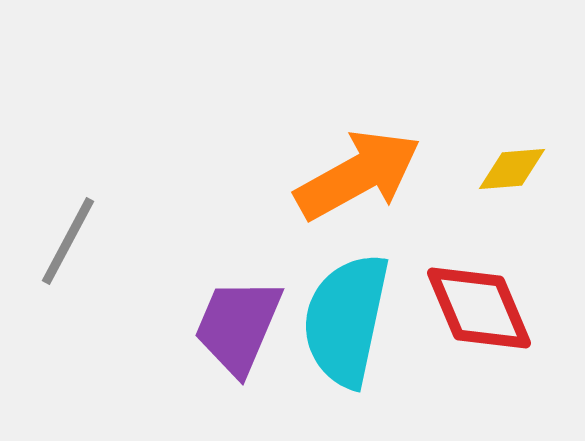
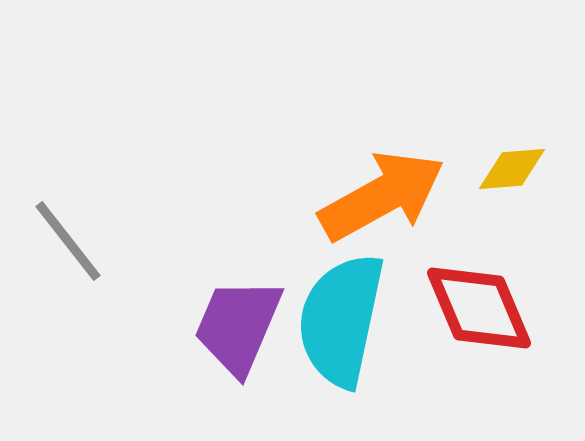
orange arrow: moved 24 px right, 21 px down
gray line: rotated 66 degrees counterclockwise
cyan semicircle: moved 5 px left
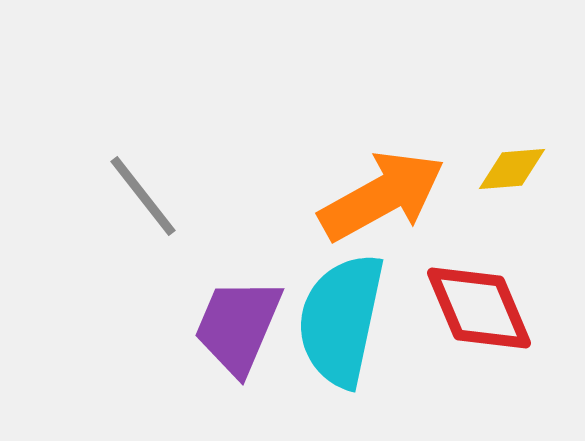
gray line: moved 75 px right, 45 px up
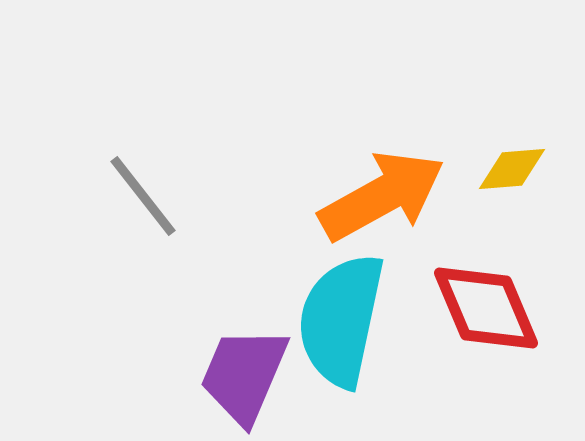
red diamond: moved 7 px right
purple trapezoid: moved 6 px right, 49 px down
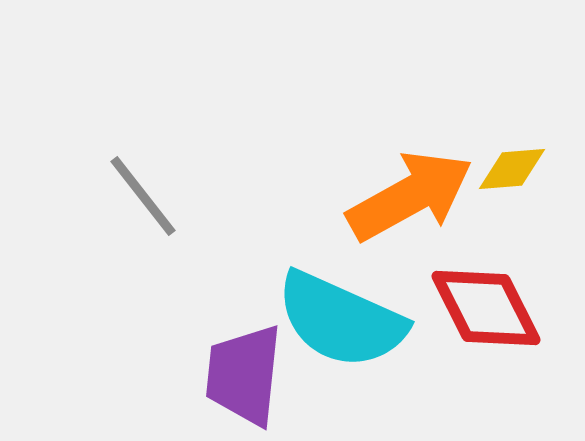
orange arrow: moved 28 px right
red diamond: rotated 4 degrees counterclockwise
cyan semicircle: rotated 78 degrees counterclockwise
purple trapezoid: rotated 17 degrees counterclockwise
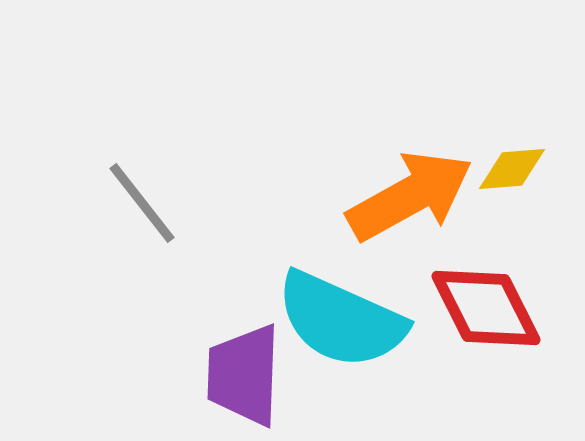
gray line: moved 1 px left, 7 px down
purple trapezoid: rotated 4 degrees counterclockwise
